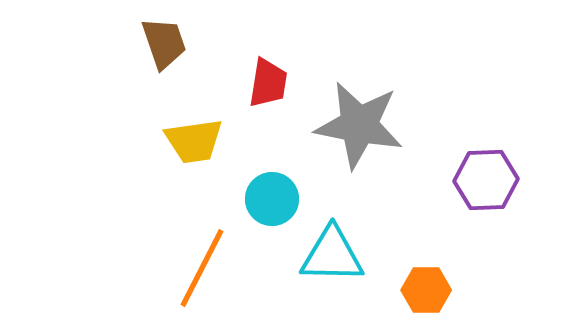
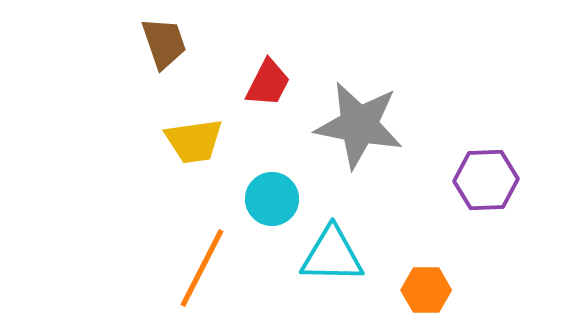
red trapezoid: rotated 18 degrees clockwise
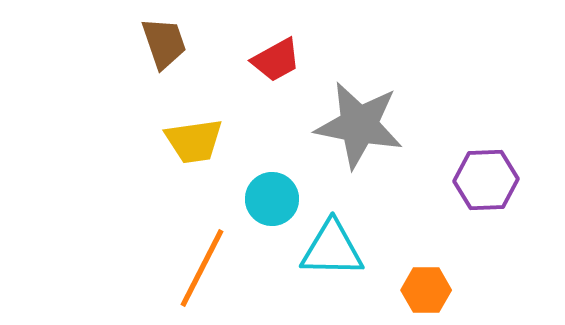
red trapezoid: moved 8 px right, 23 px up; rotated 34 degrees clockwise
cyan triangle: moved 6 px up
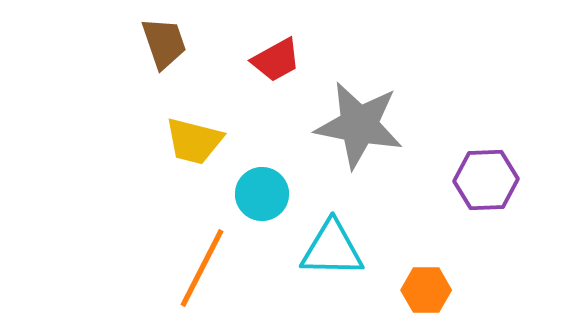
yellow trapezoid: rotated 22 degrees clockwise
cyan circle: moved 10 px left, 5 px up
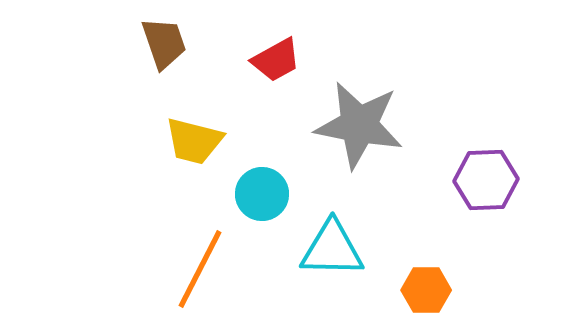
orange line: moved 2 px left, 1 px down
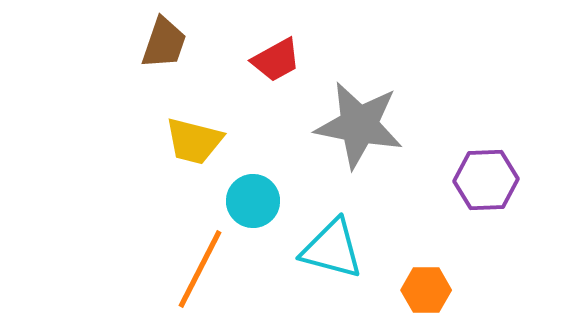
brown trapezoid: rotated 38 degrees clockwise
cyan circle: moved 9 px left, 7 px down
cyan triangle: rotated 14 degrees clockwise
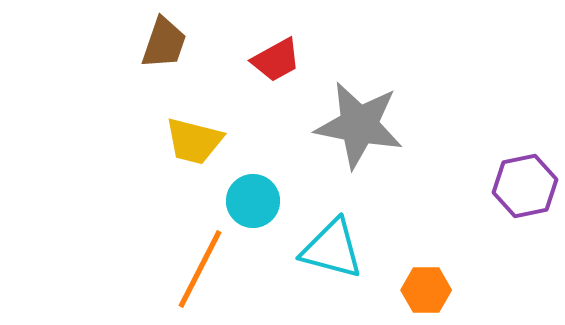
purple hexagon: moved 39 px right, 6 px down; rotated 10 degrees counterclockwise
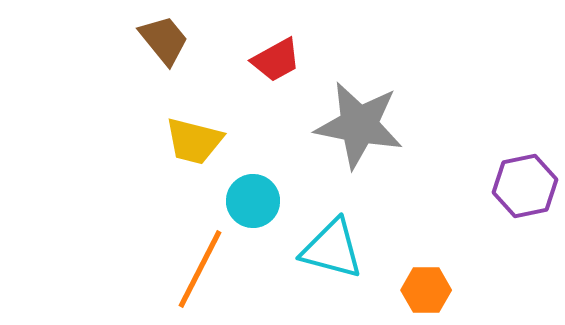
brown trapezoid: moved 3 px up; rotated 58 degrees counterclockwise
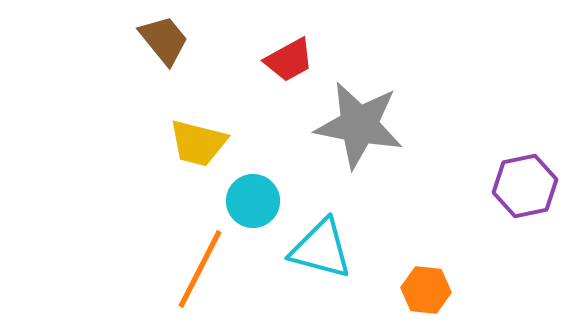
red trapezoid: moved 13 px right
yellow trapezoid: moved 4 px right, 2 px down
cyan triangle: moved 11 px left
orange hexagon: rotated 6 degrees clockwise
